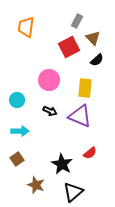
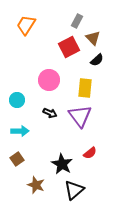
orange trapezoid: moved 2 px up; rotated 25 degrees clockwise
black arrow: moved 2 px down
purple triangle: rotated 30 degrees clockwise
black triangle: moved 1 px right, 2 px up
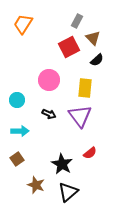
orange trapezoid: moved 3 px left, 1 px up
black arrow: moved 1 px left, 1 px down
black triangle: moved 6 px left, 2 px down
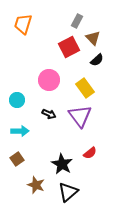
orange trapezoid: rotated 15 degrees counterclockwise
yellow rectangle: rotated 42 degrees counterclockwise
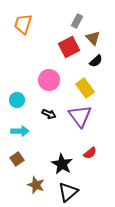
black semicircle: moved 1 px left, 1 px down
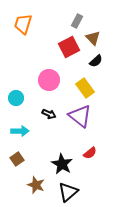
cyan circle: moved 1 px left, 2 px up
purple triangle: rotated 15 degrees counterclockwise
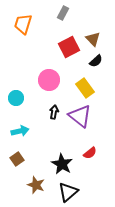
gray rectangle: moved 14 px left, 8 px up
brown triangle: moved 1 px down
black arrow: moved 5 px right, 2 px up; rotated 104 degrees counterclockwise
cyan arrow: rotated 12 degrees counterclockwise
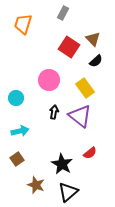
red square: rotated 30 degrees counterclockwise
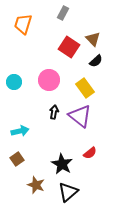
cyan circle: moved 2 px left, 16 px up
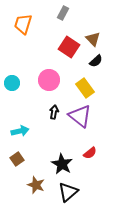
cyan circle: moved 2 px left, 1 px down
